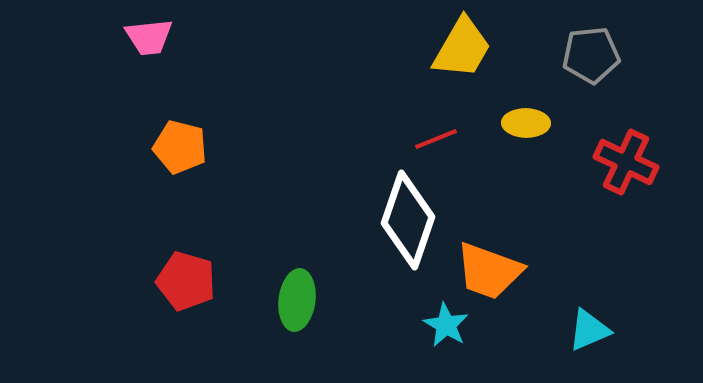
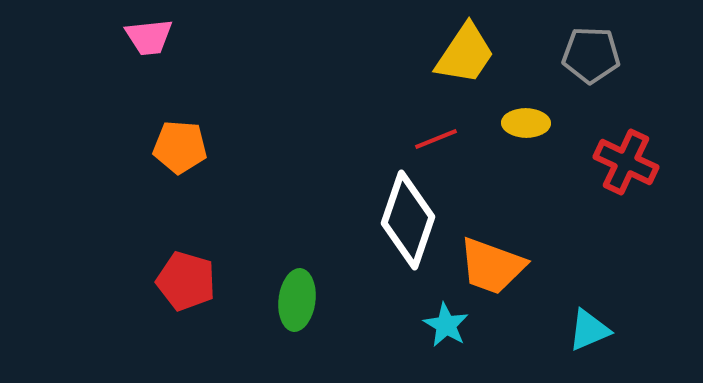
yellow trapezoid: moved 3 px right, 6 px down; rotated 4 degrees clockwise
gray pentagon: rotated 8 degrees clockwise
orange pentagon: rotated 10 degrees counterclockwise
orange trapezoid: moved 3 px right, 5 px up
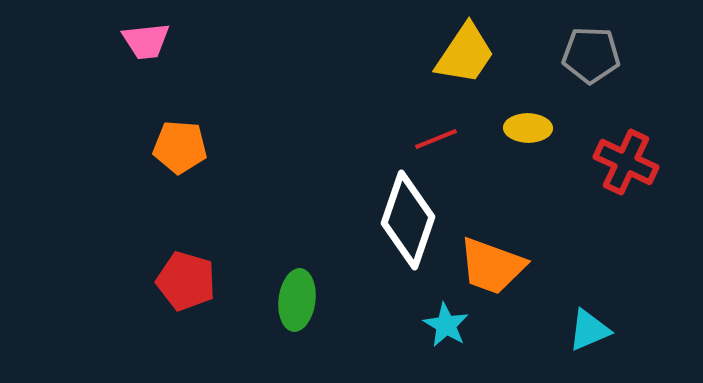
pink trapezoid: moved 3 px left, 4 px down
yellow ellipse: moved 2 px right, 5 px down
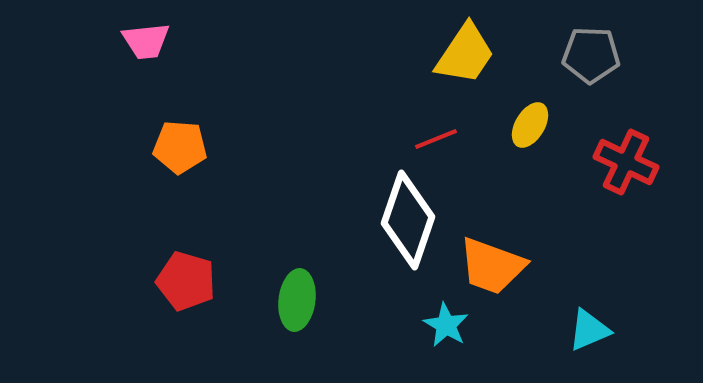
yellow ellipse: moved 2 px right, 3 px up; rotated 60 degrees counterclockwise
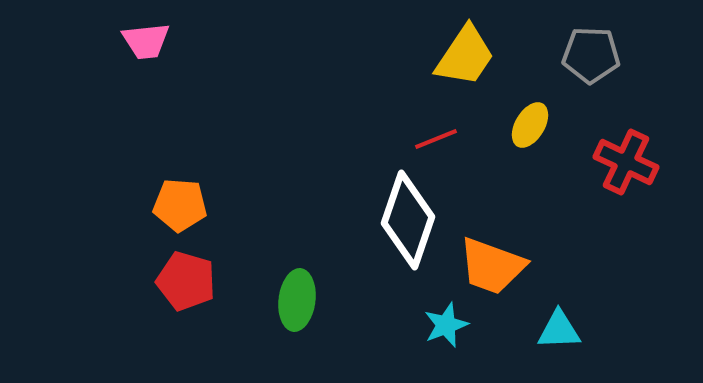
yellow trapezoid: moved 2 px down
orange pentagon: moved 58 px down
cyan star: rotated 21 degrees clockwise
cyan triangle: moved 30 px left; rotated 21 degrees clockwise
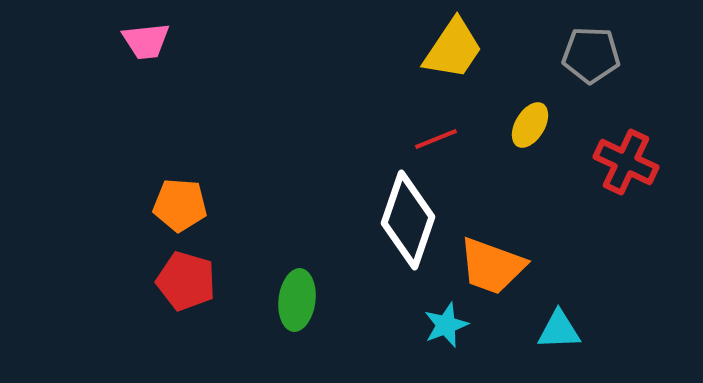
yellow trapezoid: moved 12 px left, 7 px up
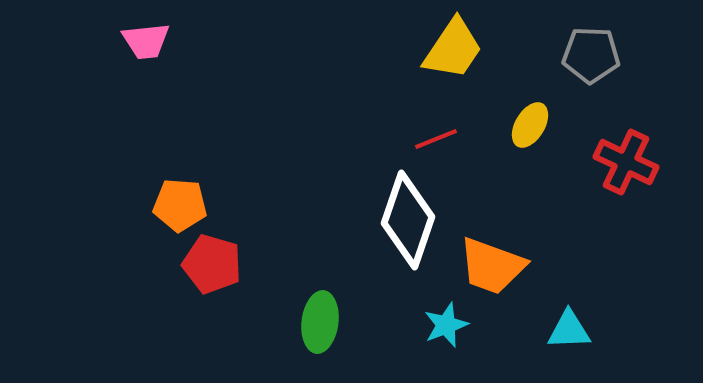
red pentagon: moved 26 px right, 17 px up
green ellipse: moved 23 px right, 22 px down
cyan triangle: moved 10 px right
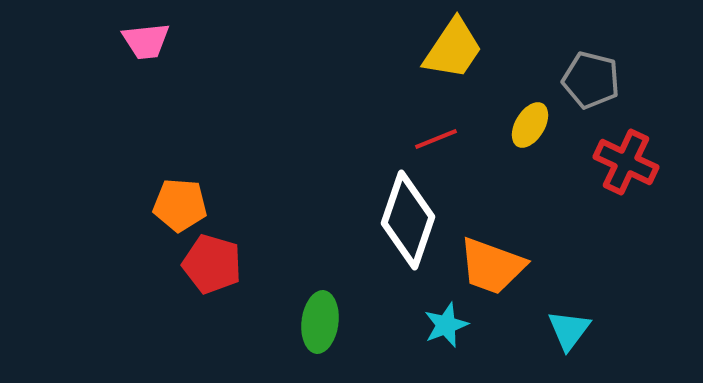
gray pentagon: moved 25 px down; rotated 12 degrees clockwise
cyan triangle: rotated 51 degrees counterclockwise
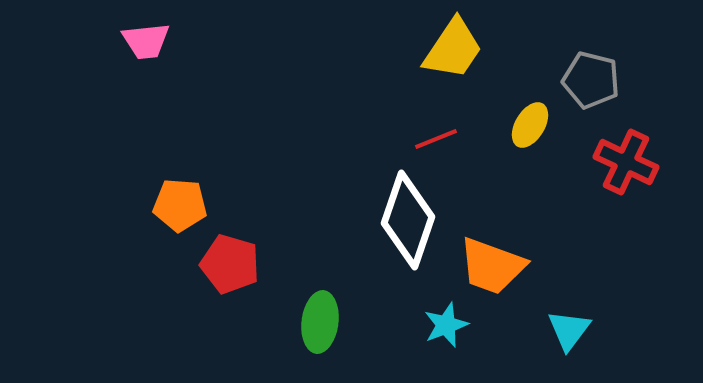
red pentagon: moved 18 px right
